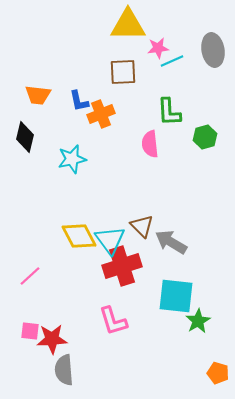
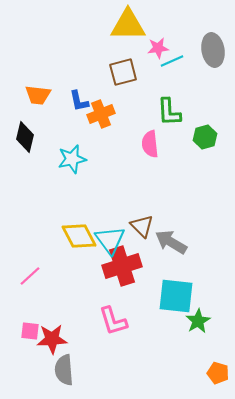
brown square: rotated 12 degrees counterclockwise
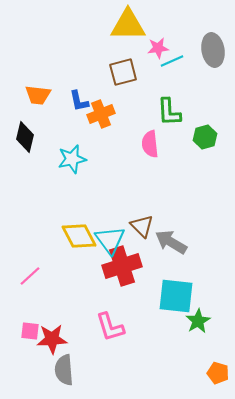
pink L-shape: moved 3 px left, 6 px down
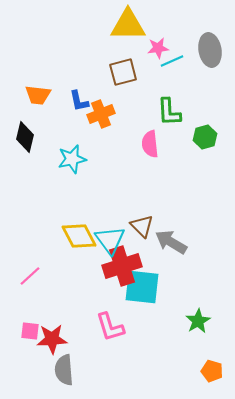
gray ellipse: moved 3 px left
cyan square: moved 34 px left, 9 px up
orange pentagon: moved 6 px left, 2 px up
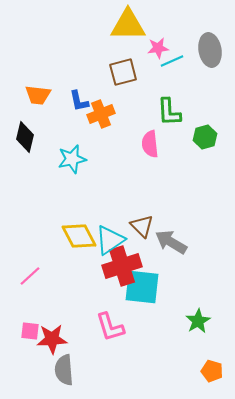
cyan triangle: rotated 32 degrees clockwise
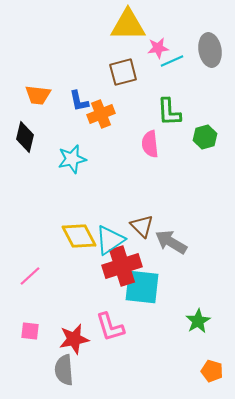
red star: moved 22 px right; rotated 8 degrees counterclockwise
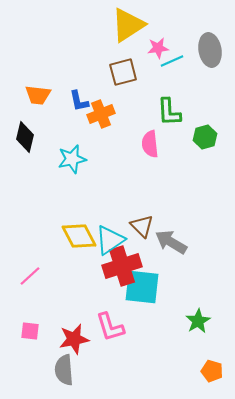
yellow triangle: rotated 33 degrees counterclockwise
